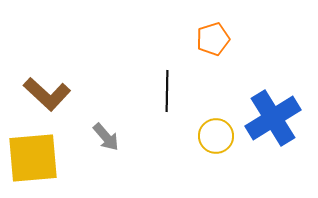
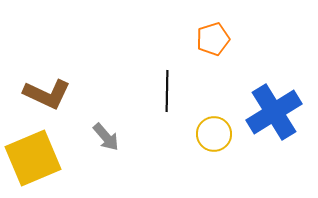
brown L-shape: rotated 18 degrees counterclockwise
blue cross: moved 1 px right, 6 px up
yellow circle: moved 2 px left, 2 px up
yellow square: rotated 18 degrees counterclockwise
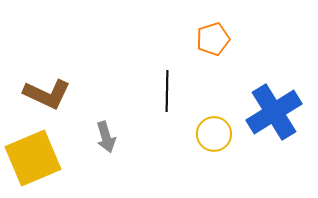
gray arrow: rotated 24 degrees clockwise
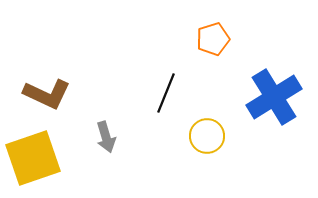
black line: moved 1 px left, 2 px down; rotated 21 degrees clockwise
blue cross: moved 15 px up
yellow circle: moved 7 px left, 2 px down
yellow square: rotated 4 degrees clockwise
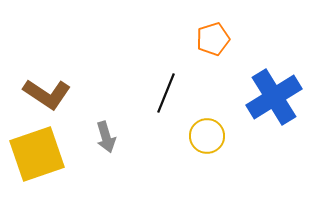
brown L-shape: rotated 9 degrees clockwise
yellow square: moved 4 px right, 4 px up
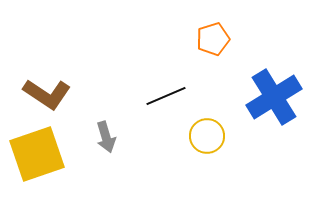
black line: moved 3 px down; rotated 45 degrees clockwise
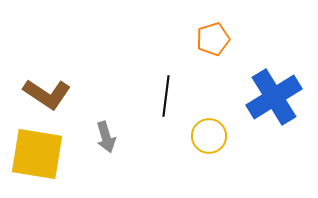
black line: rotated 60 degrees counterclockwise
yellow circle: moved 2 px right
yellow square: rotated 28 degrees clockwise
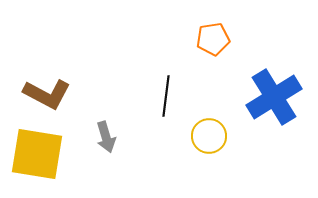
orange pentagon: rotated 8 degrees clockwise
brown L-shape: rotated 6 degrees counterclockwise
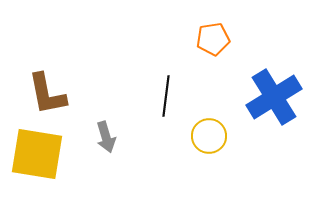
brown L-shape: rotated 51 degrees clockwise
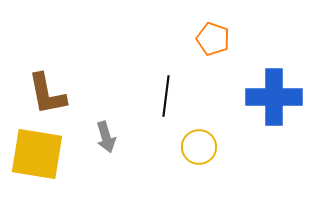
orange pentagon: rotated 28 degrees clockwise
blue cross: rotated 32 degrees clockwise
yellow circle: moved 10 px left, 11 px down
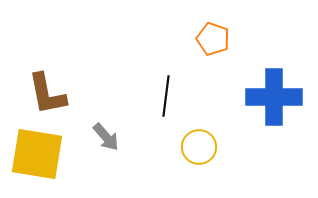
gray arrow: rotated 24 degrees counterclockwise
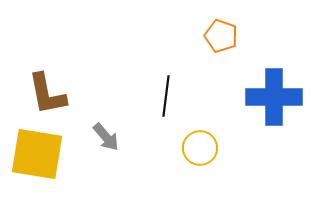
orange pentagon: moved 8 px right, 3 px up
yellow circle: moved 1 px right, 1 px down
